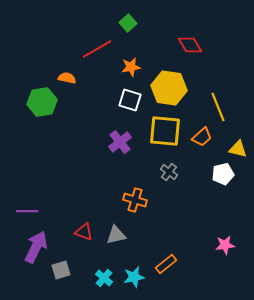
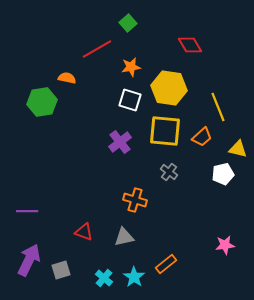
gray triangle: moved 8 px right, 2 px down
purple arrow: moved 7 px left, 13 px down
cyan star: rotated 25 degrees counterclockwise
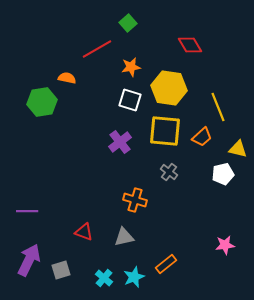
cyan star: rotated 15 degrees clockwise
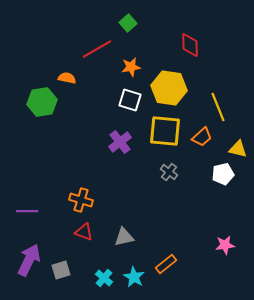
red diamond: rotated 30 degrees clockwise
orange cross: moved 54 px left
cyan star: rotated 20 degrees counterclockwise
